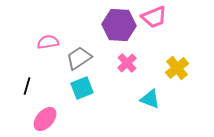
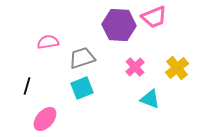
gray trapezoid: moved 3 px right; rotated 16 degrees clockwise
pink cross: moved 8 px right, 4 px down
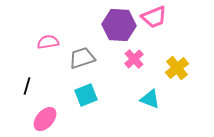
pink cross: moved 1 px left, 8 px up
cyan square: moved 4 px right, 7 px down
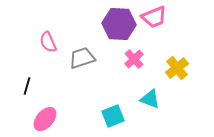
purple hexagon: moved 1 px up
pink semicircle: rotated 105 degrees counterclockwise
cyan square: moved 27 px right, 21 px down
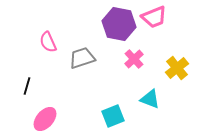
purple hexagon: rotated 8 degrees clockwise
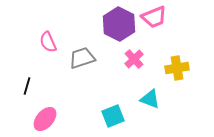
purple hexagon: rotated 16 degrees clockwise
yellow cross: rotated 30 degrees clockwise
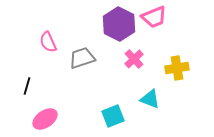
pink ellipse: rotated 15 degrees clockwise
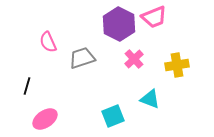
yellow cross: moved 3 px up
